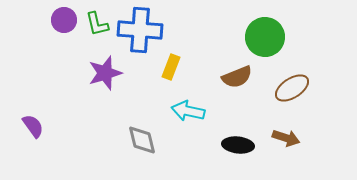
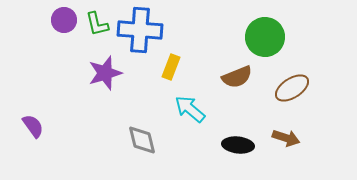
cyan arrow: moved 2 px right, 2 px up; rotated 28 degrees clockwise
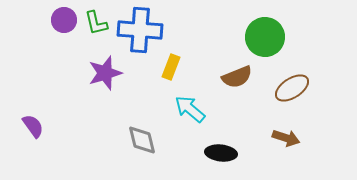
green L-shape: moved 1 px left, 1 px up
black ellipse: moved 17 px left, 8 px down
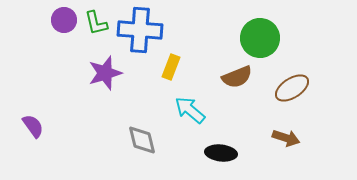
green circle: moved 5 px left, 1 px down
cyan arrow: moved 1 px down
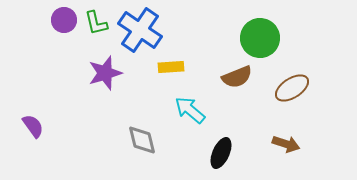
blue cross: rotated 30 degrees clockwise
yellow rectangle: rotated 65 degrees clockwise
brown arrow: moved 6 px down
black ellipse: rotated 72 degrees counterclockwise
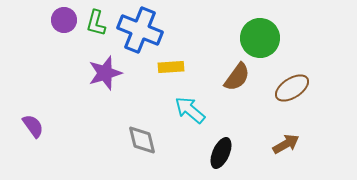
green L-shape: rotated 28 degrees clockwise
blue cross: rotated 12 degrees counterclockwise
brown semicircle: rotated 32 degrees counterclockwise
brown arrow: rotated 48 degrees counterclockwise
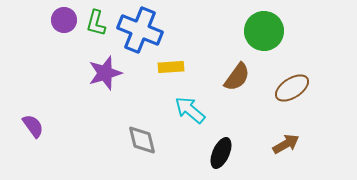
green circle: moved 4 px right, 7 px up
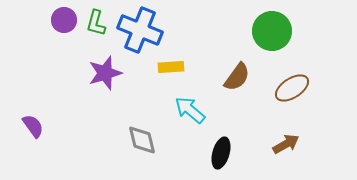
green circle: moved 8 px right
black ellipse: rotated 8 degrees counterclockwise
